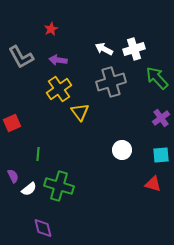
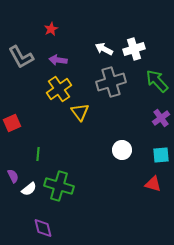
green arrow: moved 3 px down
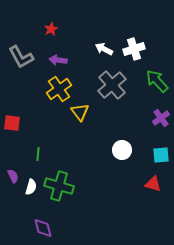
gray cross: moved 1 px right, 3 px down; rotated 24 degrees counterclockwise
red square: rotated 30 degrees clockwise
white semicircle: moved 2 px right, 2 px up; rotated 35 degrees counterclockwise
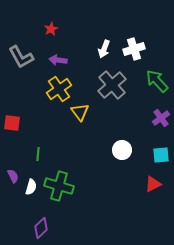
white arrow: rotated 96 degrees counterclockwise
red triangle: rotated 42 degrees counterclockwise
purple diamond: moved 2 px left; rotated 60 degrees clockwise
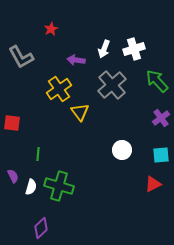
purple arrow: moved 18 px right
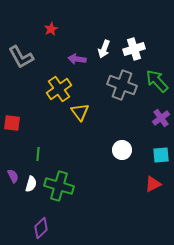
purple arrow: moved 1 px right, 1 px up
gray cross: moved 10 px right; rotated 28 degrees counterclockwise
white semicircle: moved 3 px up
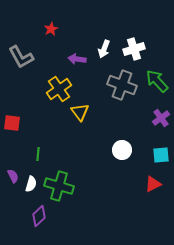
purple diamond: moved 2 px left, 12 px up
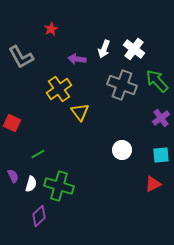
white cross: rotated 35 degrees counterclockwise
red square: rotated 18 degrees clockwise
green line: rotated 56 degrees clockwise
